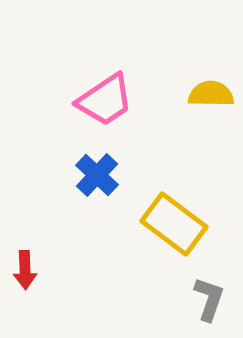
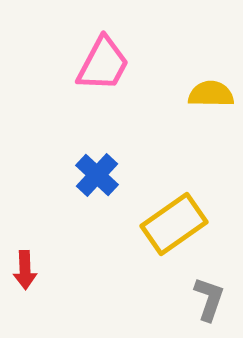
pink trapezoid: moved 2 px left, 36 px up; rotated 28 degrees counterclockwise
yellow rectangle: rotated 72 degrees counterclockwise
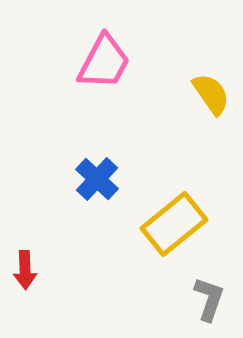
pink trapezoid: moved 1 px right, 2 px up
yellow semicircle: rotated 54 degrees clockwise
blue cross: moved 4 px down
yellow rectangle: rotated 4 degrees counterclockwise
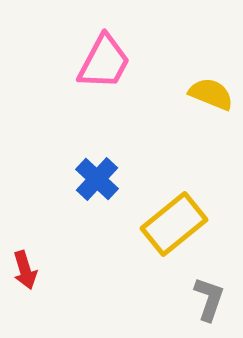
yellow semicircle: rotated 33 degrees counterclockwise
red arrow: rotated 15 degrees counterclockwise
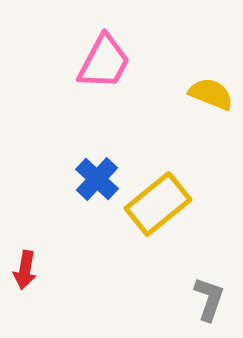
yellow rectangle: moved 16 px left, 20 px up
red arrow: rotated 27 degrees clockwise
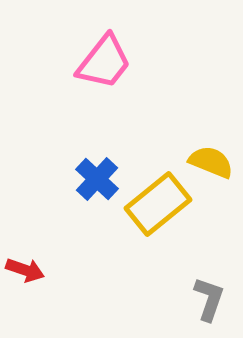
pink trapezoid: rotated 10 degrees clockwise
yellow semicircle: moved 68 px down
red arrow: rotated 81 degrees counterclockwise
